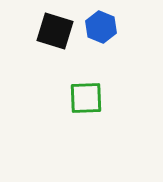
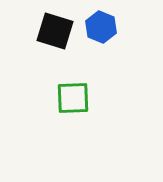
green square: moved 13 px left
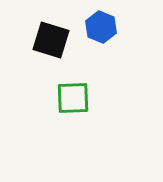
black square: moved 4 px left, 9 px down
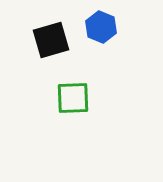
black square: rotated 33 degrees counterclockwise
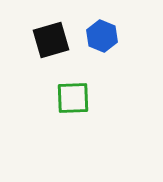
blue hexagon: moved 1 px right, 9 px down
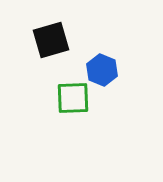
blue hexagon: moved 34 px down
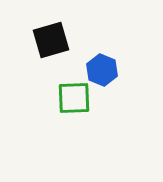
green square: moved 1 px right
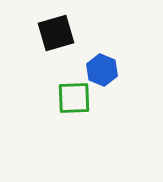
black square: moved 5 px right, 7 px up
